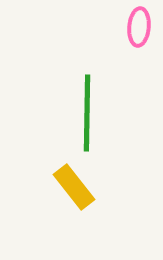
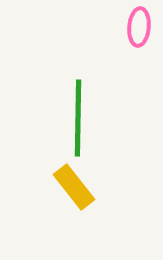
green line: moved 9 px left, 5 px down
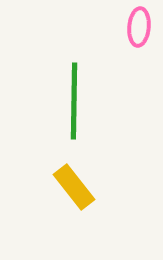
green line: moved 4 px left, 17 px up
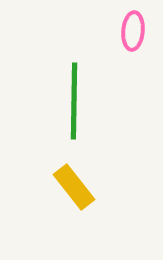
pink ellipse: moved 6 px left, 4 px down
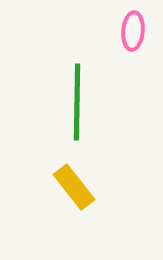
green line: moved 3 px right, 1 px down
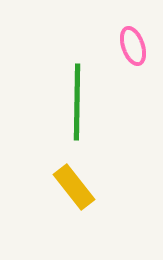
pink ellipse: moved 15 px down; rotated 24 degrees counterclockwise
